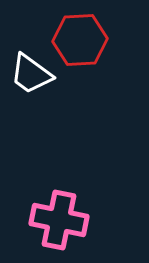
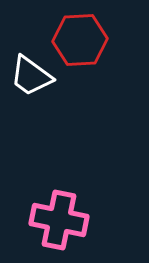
white trapezoid: moved 2 px down
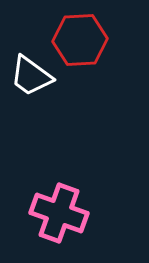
pink cross: moved 7 px up; rotated 8 degrees clockwise
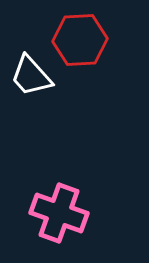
white trapezoid: rotated 12 degrees clockwise
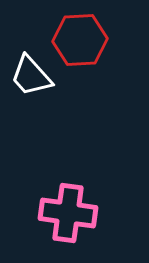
pink cross: moved 9 px right; rotated 12 degrees counterclockwise
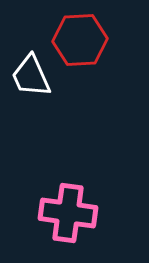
white trapezoid: rotated 18 degrees clockwise
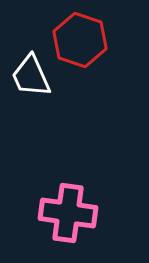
red hexagon: rotated 22 degrees clockwise
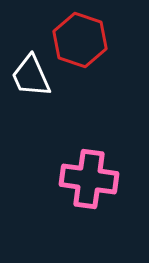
pink cross: moved 21 px right, 34 px up
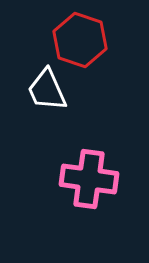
white trapezoid: moved 16 px right, 14 px down
